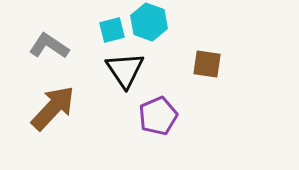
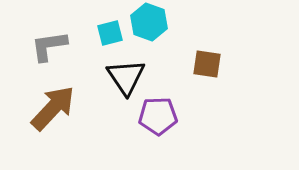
cyan square: moved 2 px left, 3 px down
gray L-shape: rotated 42 degrees counterclockwise
black triangle: moved 1 px right, 7 px down
purple pentagon: rotated 21 degrees clockwise
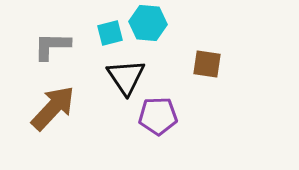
cyan hexagon: moved 1 px left, 1 px down; rotated 15 degrees counterclockwise
gray L-shape: moved 3 px right; rotated 9 degrees clockwise
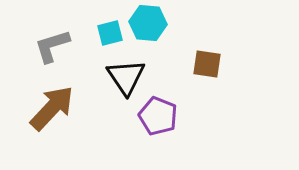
gray L-shape: rotated 18 degrees counterclockwise
brown arrow: moved 1 px left
purple pentagon: rotated 24 degrees clockwise
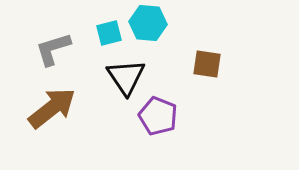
cyan square: moved 1 px left
gray L-shape: moved 1 px right, 3 px down
brown arrow: rotated 9 degrees clockwise
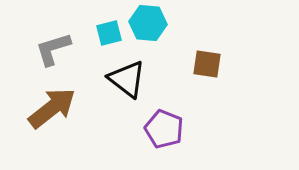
black triangle: moved 1 px right, 2 px down; rotated 18 degrees counterclockwise
purple pentagon: moved 6 px right, 13 px down
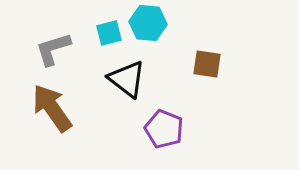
brown arrow: rotated 87 degrees counterclockwise
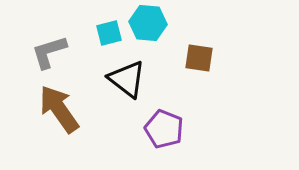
gray L-shape: moved 4 px left, 3 px down
brown square: moved 8 px left, 6 px up
brown arrow: moved 7 px right, 1 px down
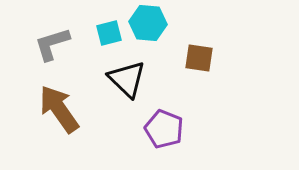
gray L-shape: moved 3 px right, 8 px up
black triangle: rotated 6 degrees clockwise
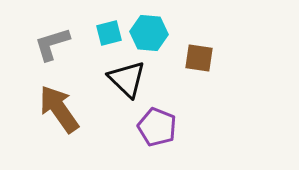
cyan hexagon: moved 1 px right, 10 px down
purple pentagon: moved 7 px left, 2 px up
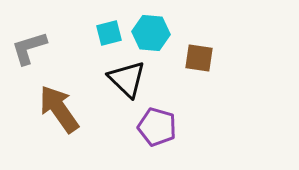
cyan hexagon: moved 2 px right
gray L-shape: moved 23 px left, 4 px down
purple pentagon: rotated 6 degrees counterclockwise
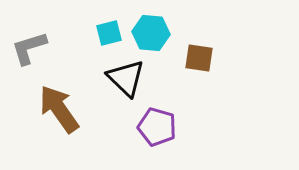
black triangle: moved 1 px left, 1 px up
